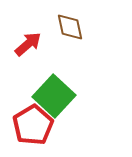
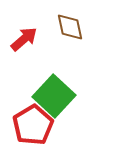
red arrow: moved 4 px left, 5 px up
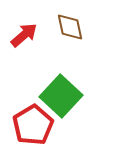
red arrow: moved 4 px up
green square: moved 7 px right
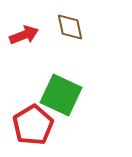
red arrow: rotated 20 degrees clockwise
green square: moved 1 px up; rotated 18 degrees counterclockwise
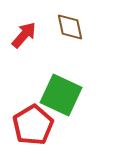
red arrow: rotated 28 degrees counterclockwise
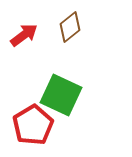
brown diamond: rotated 64 degrees clockwise
red arrow: rotated 12 degrees clockwise
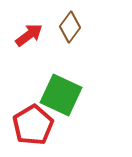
brown diamond: rotated 16 degrees counterclockwise
red arrow: moved 5 px right
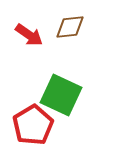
brown diamond: rotated 48 degrees clockwise
red arrow: rotated 72 degrees clockwise
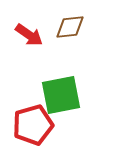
green square: rotated 36 degrees counterclockwise
red pentagon: rotated 15 degrees clockwise
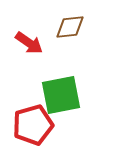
red arrow: moved 8 px down
